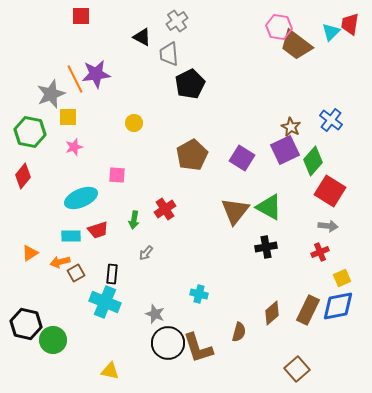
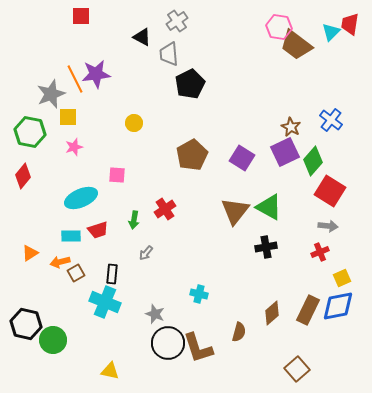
purple square at (285, 150): moved 2 px down
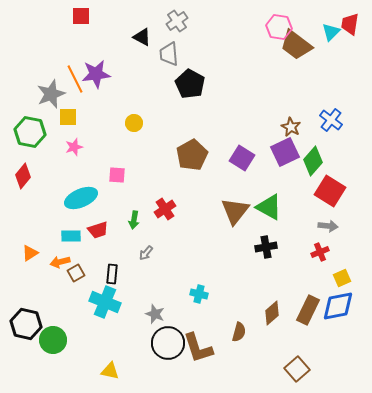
black pentagon at (190, 84): rotated 16 degrees counterclockwise
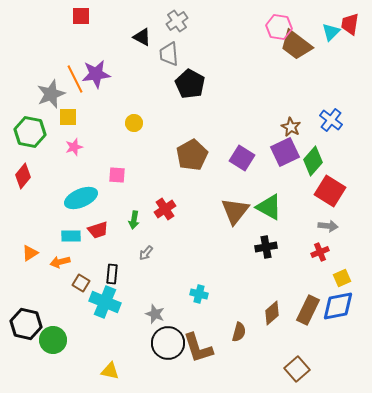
brown square at (76, 273): moved 5 px right, 10 px down; rotated 30 degrees counterclockwise
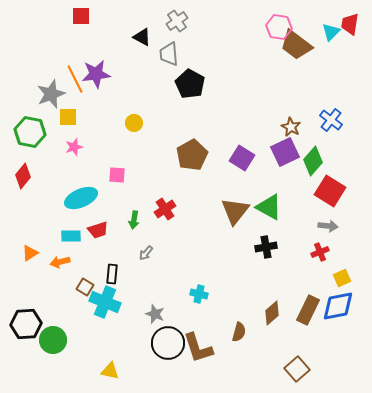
brown square at (81, 283): moved 4 px right, 4 px down
black hexagon at (26, 324): rotated 16 degrees counterclockwise
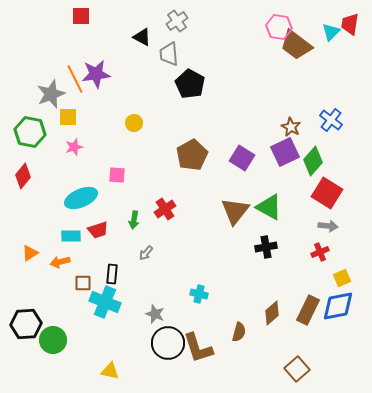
red square at (330, 191): moved 3 px left, 2 px down
brown square at (85, 287): moved 2 px left, 4 px up; rotated 30 degrees counterclockwise
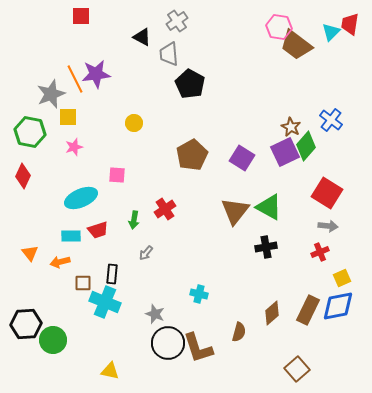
green diamond at (313, 161): moved 7 px left, 15 px up
red diamond at (23, 176): rotated 15 degrees counterclockwise
orange triangle at (30, 253): rotated 36 degrees counterclockwise
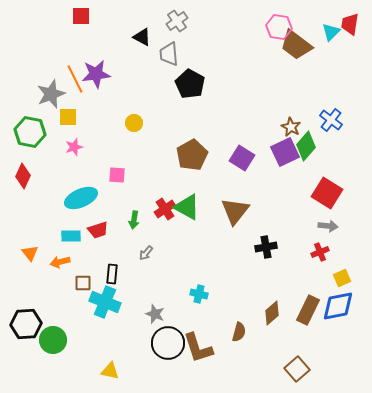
green triangle at (269, 207): moved 82 px left
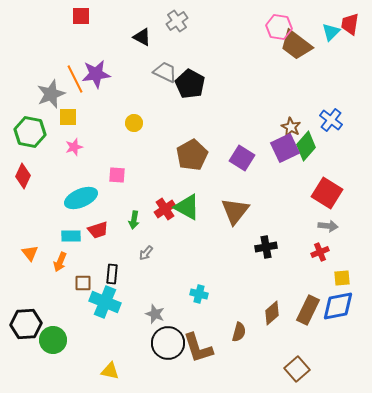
gray trapezoid at (169, 54): moved 4 px left, 18 px down; rotated 120 degrees clockwise
purple square at (285, 152): moved 4 px up
orange arrow at (60, 262): rotated 54 degrees counterclockwise
yellow square at (342, 278): rotated 18 degrees clockwise
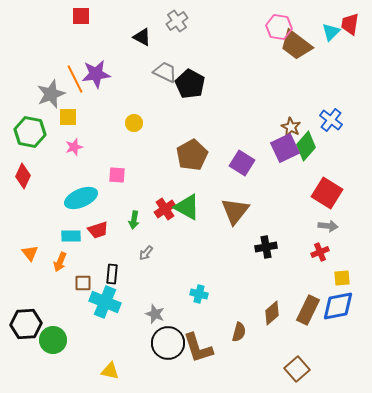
purple square at (242, 158): moved 5 px down
